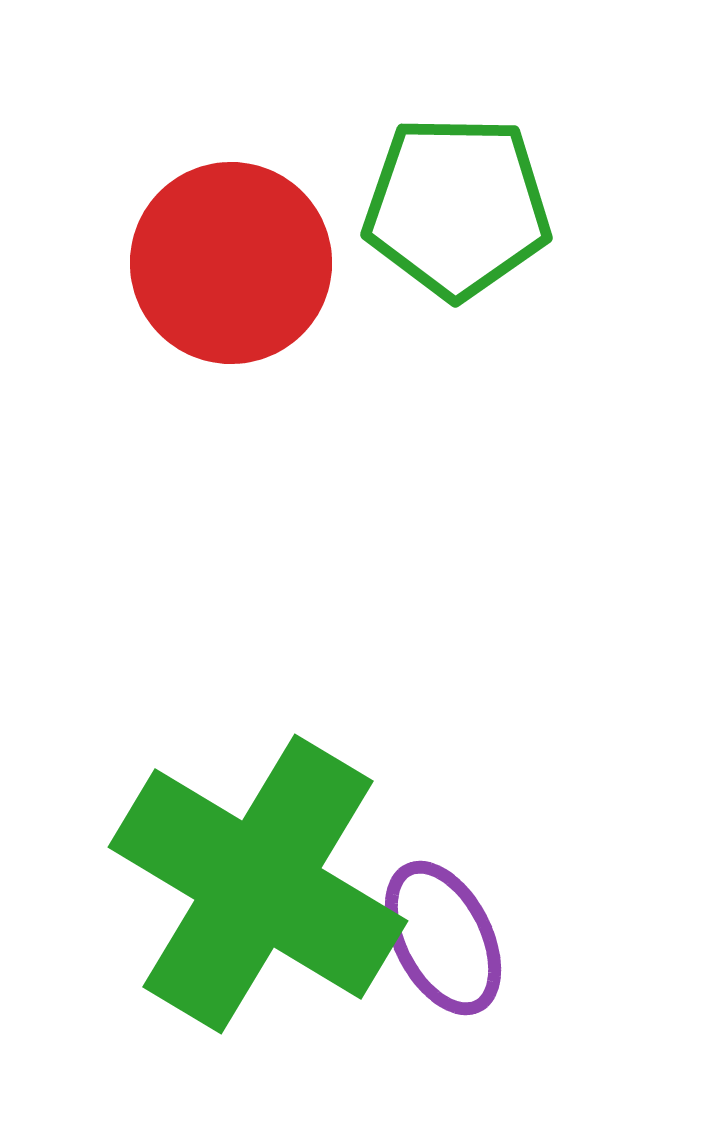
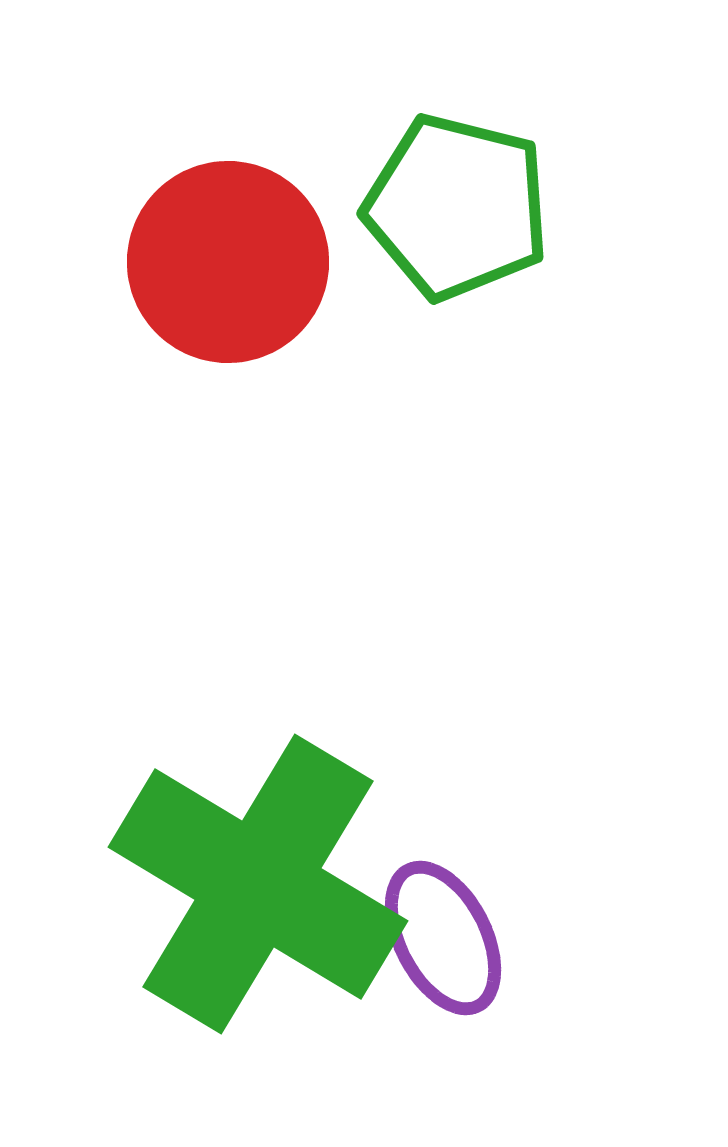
green pentagon: rotated 13 degrees clockwise
red circle: moved 3 px left, 1 px up
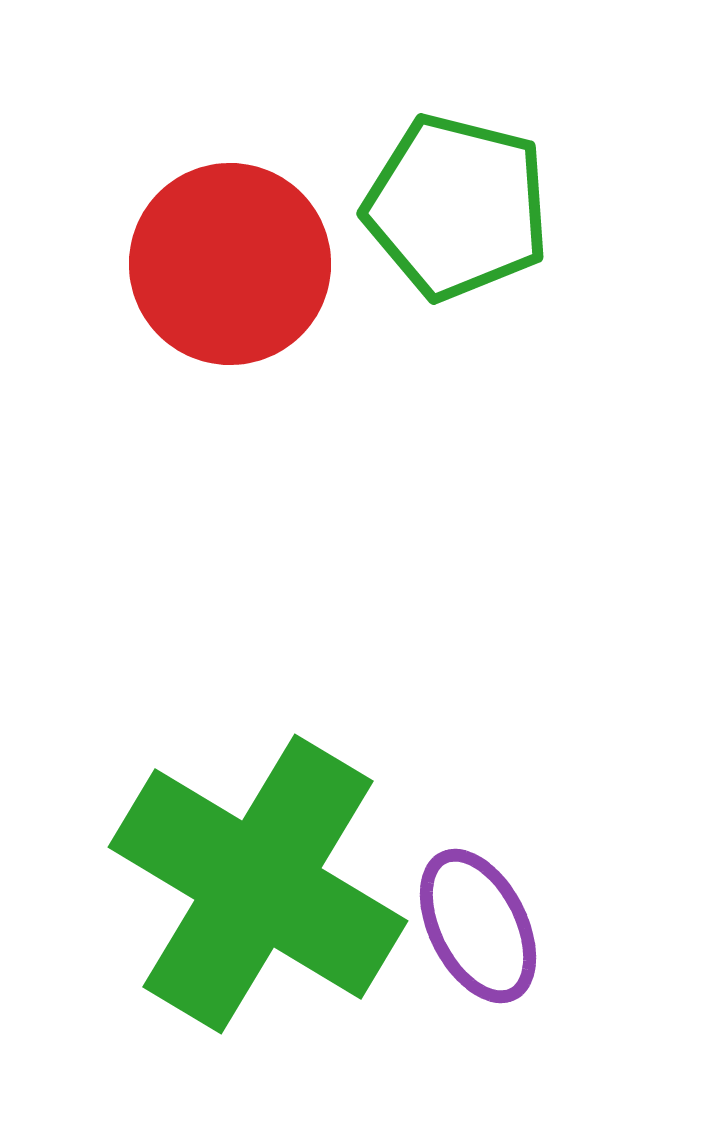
red circle: moved 2 px right, 2 px down
purple ellipse: moved 35 px right, 12 px up
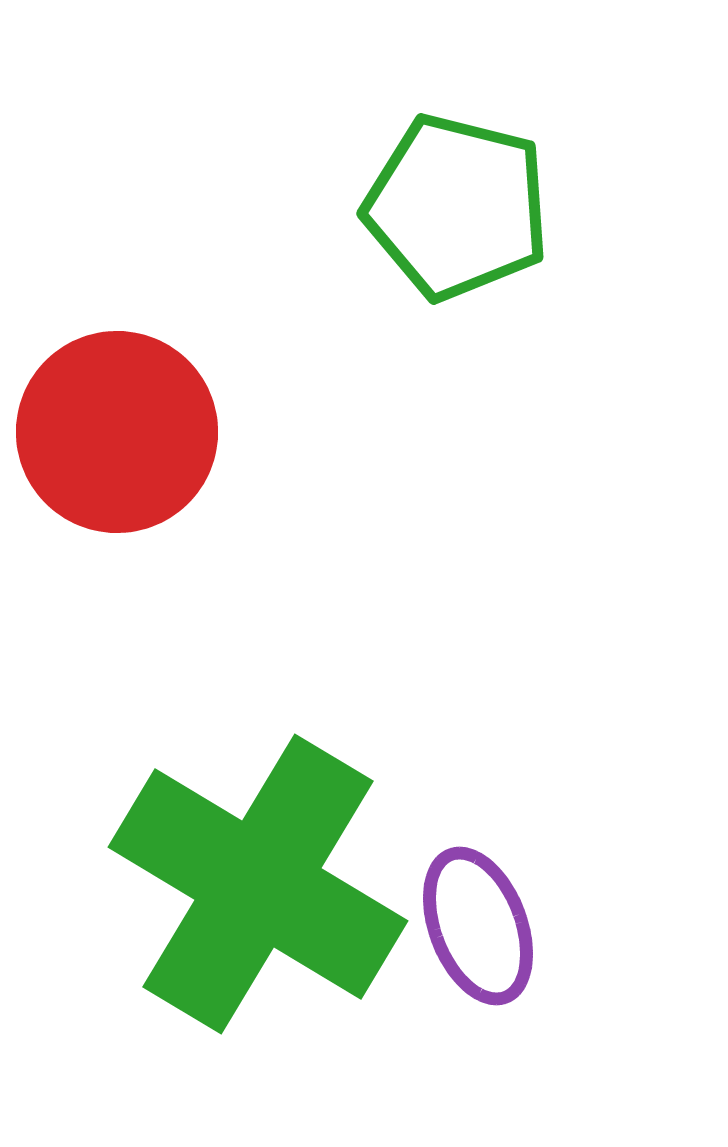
red circle: moved 113 px left, 168 px down
purple ellipse: rotated 6 degrees clockwise
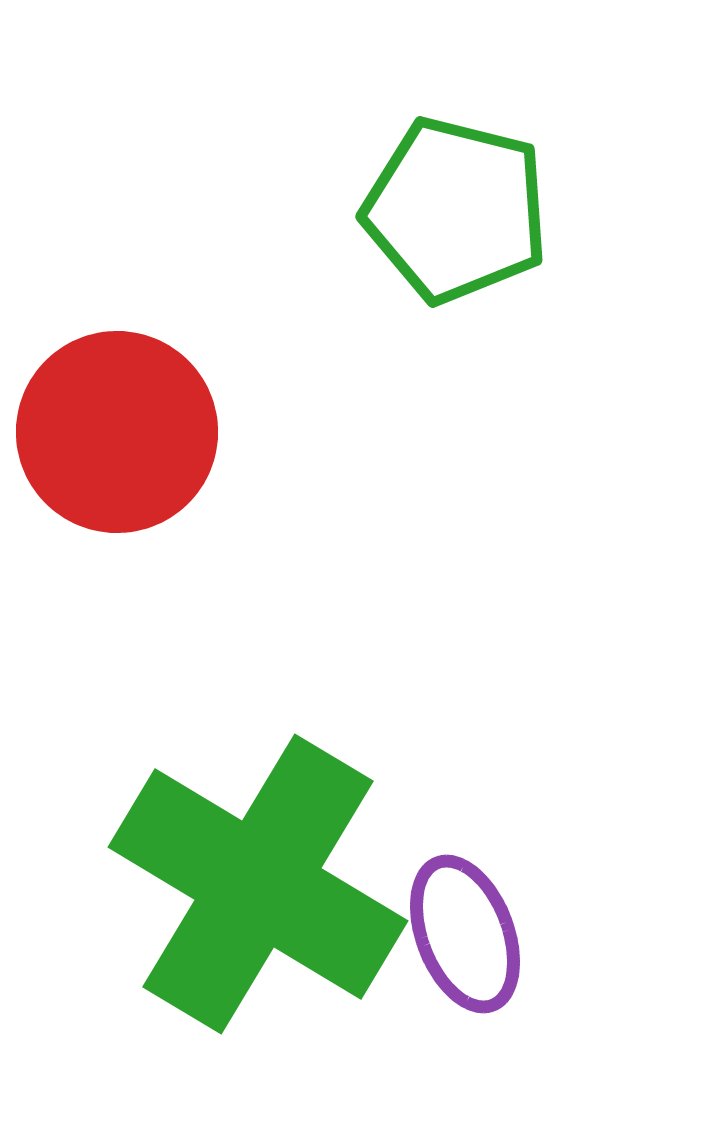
green pentagon: moved 1 px left, 3 px down
purple ellipse: moved 13 px left, 8 px down
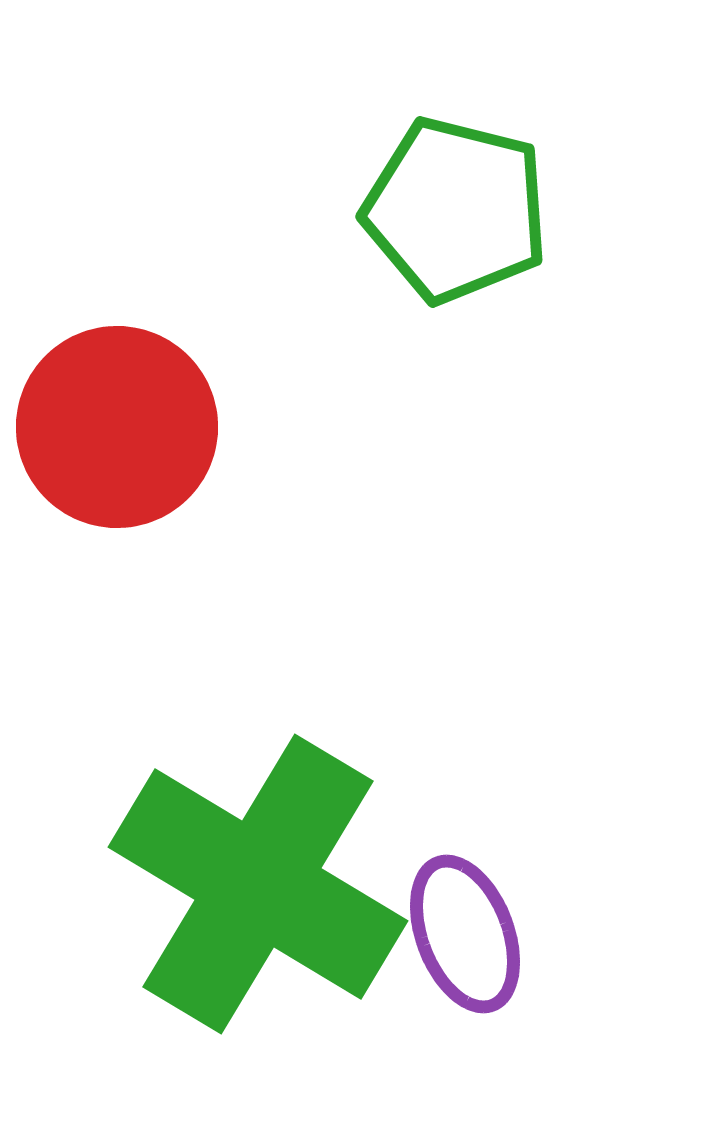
red circle: moved 5 px up
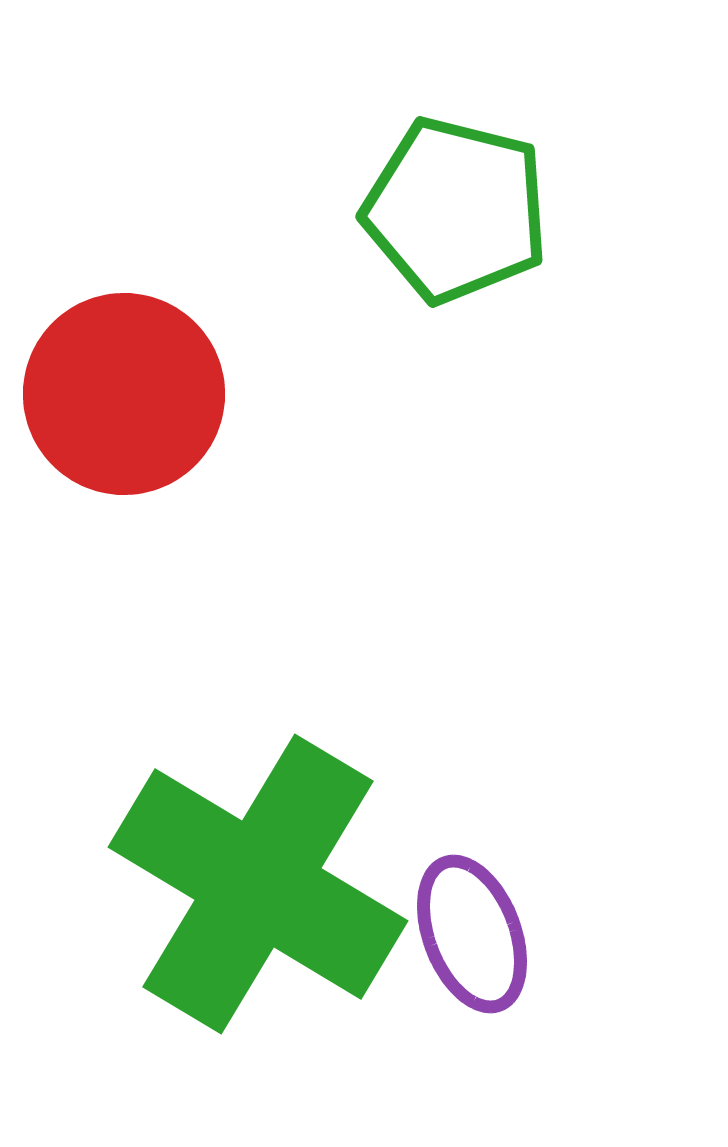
red circle: moved 7 px right, 33 px up
purple ellipse: moved 7 px right
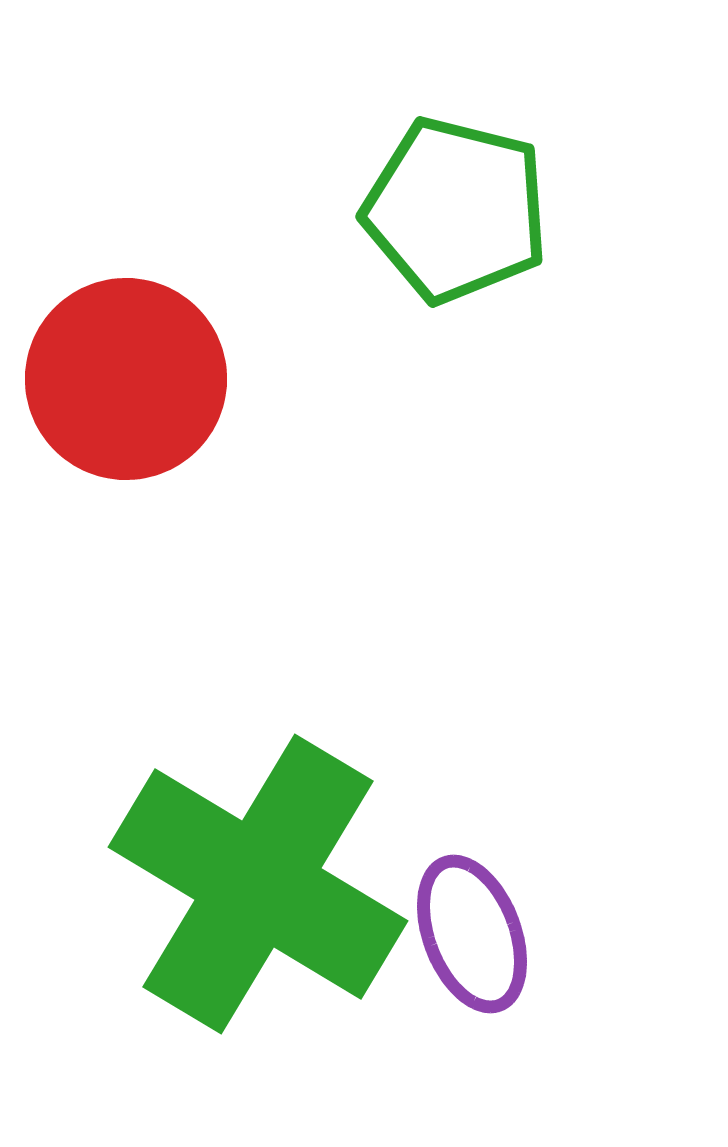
red circle: moved 2 px right, 15 px up
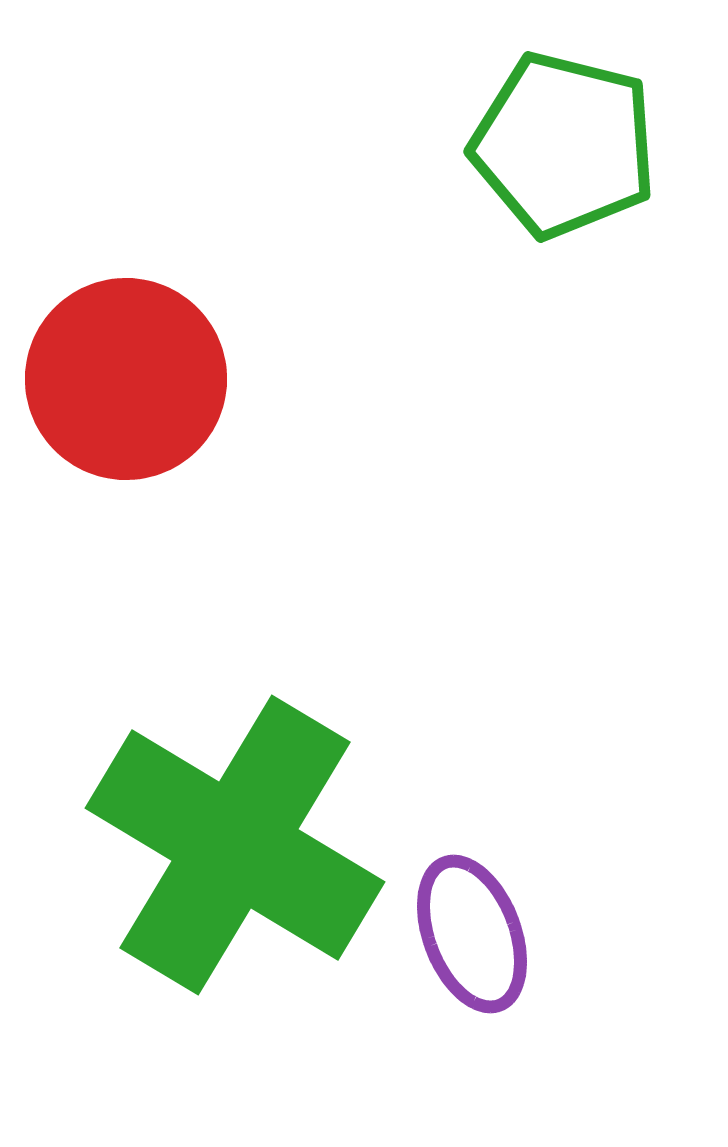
green pentagon: moved 108 px right, 65 px up
green cross: moved 23 px left, 39 px up
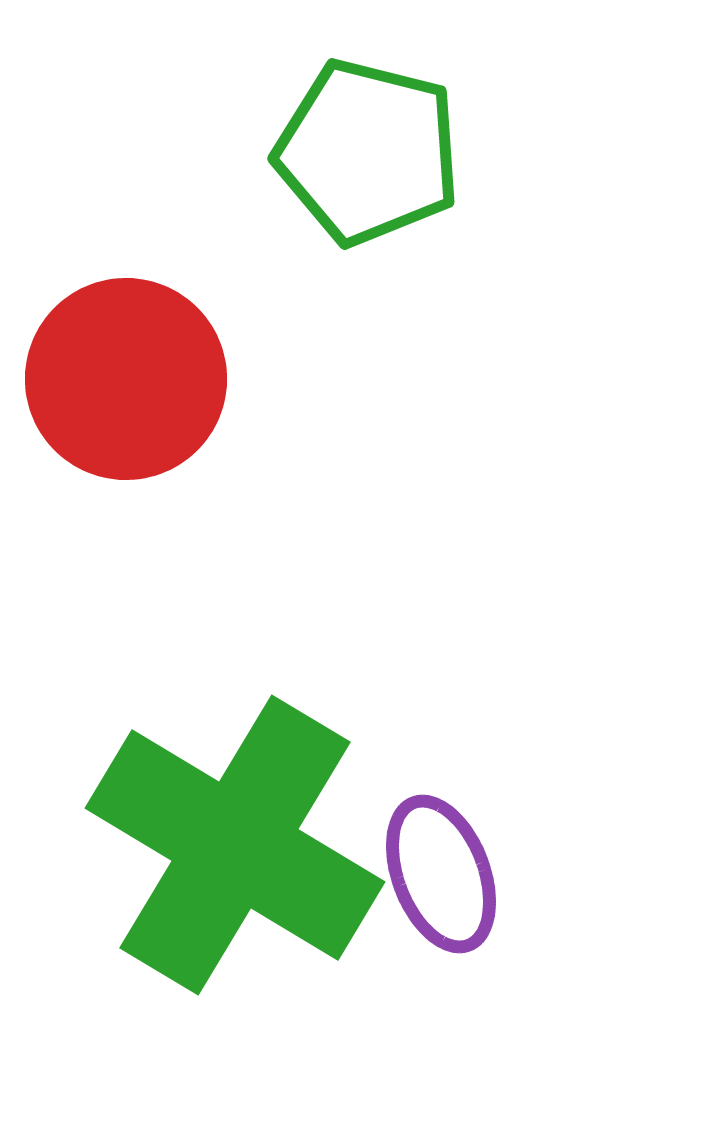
green pentagon: moved 196 px left, 7 px down
purple ellipse: moved 31 px left, 60 px up
